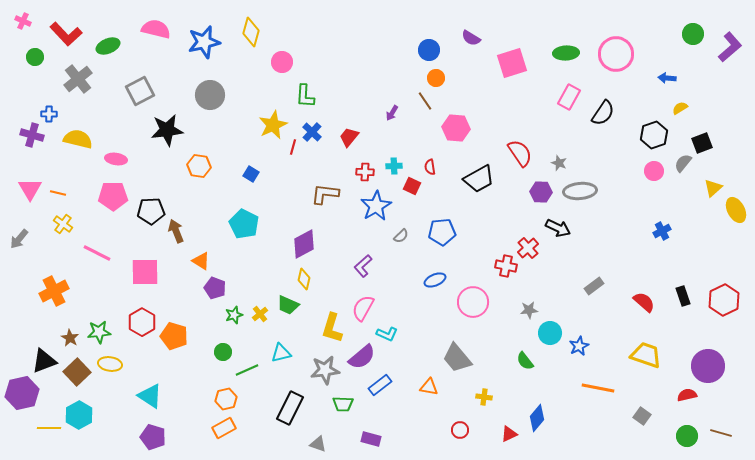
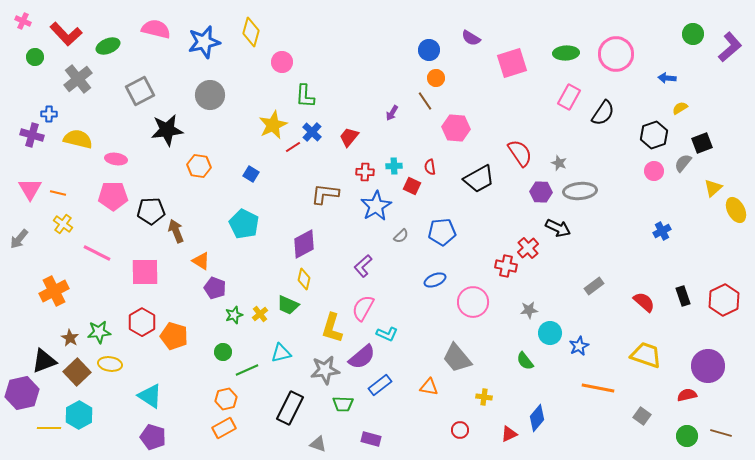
red line at (293, 147): rotated 42 degrees clockwise
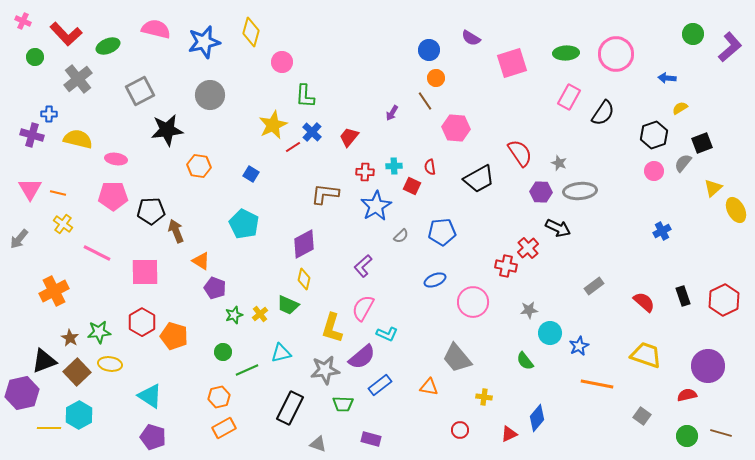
orange line at (598, 388): moved 1 px left, 4 px up
orange hexagon at (226, 399): moved 7 px left, 2 px up
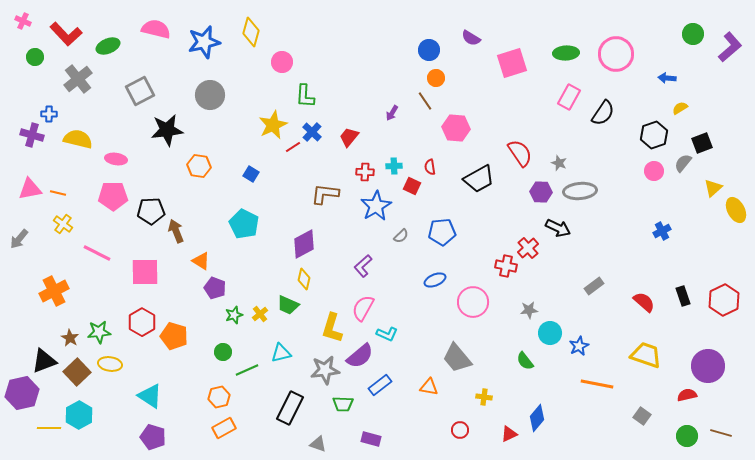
pink triangle at (30, 189): rotated 50 degrees clockwise
purple semicircle at (362, 357): moved 2 px left, 1 px up
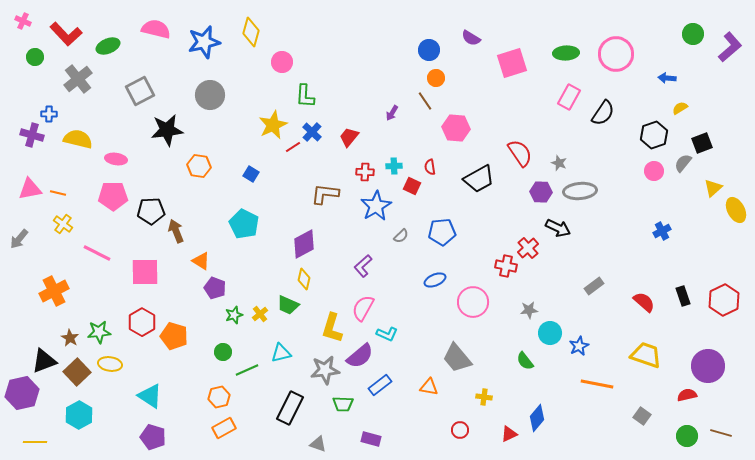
yellow line at (49, 428): moved 14 px left, 14 px down
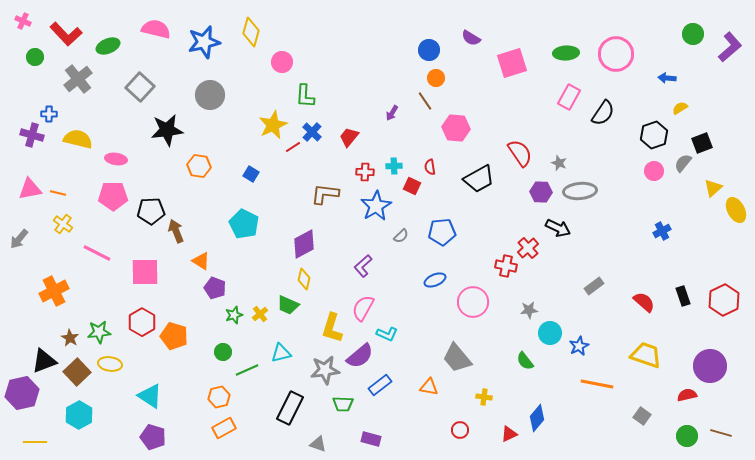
gray square at (140, 91): moved 4 px up; rotated 20 degrees counterclockwise
purple circle at (708, 366): moved 2 px right
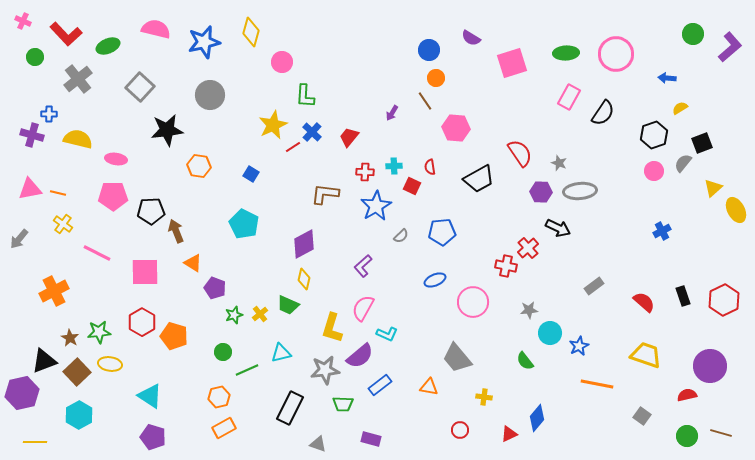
orange triangle at (201, 261): moved 8 px left, 2 px down
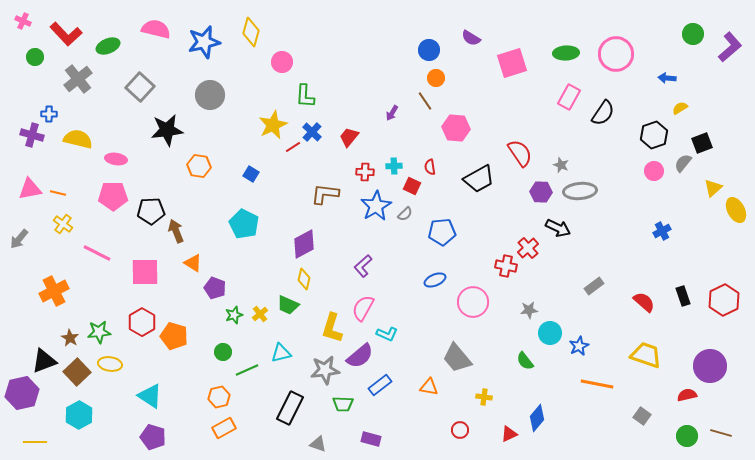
gray star at (559, 163): moved 2 px right, 2 px down
gray semicircle at (401, 236): moved 4 px right, 22 px up
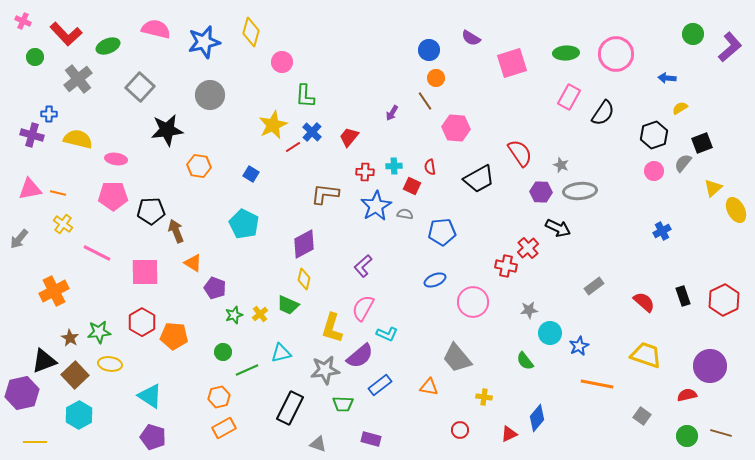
gray semicircle at (405, 214): rotated 126 degrees counterclockwise
orange pentagon at (174, 336): rotated 12 degrees counterclockwise
brown square at (77, 372): moved 2 px left, 3 px down
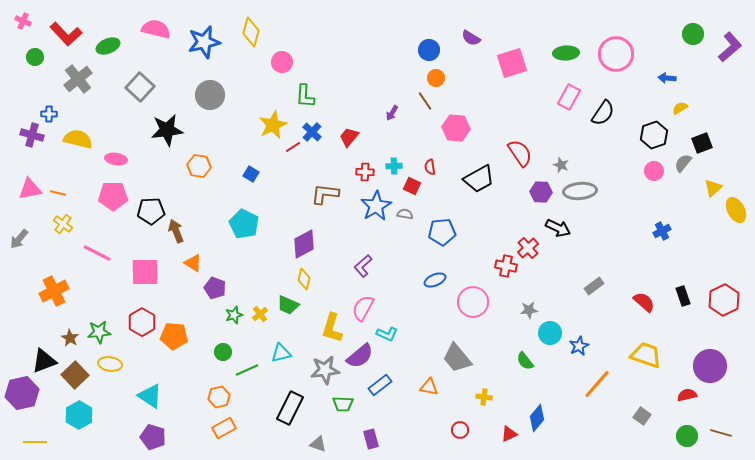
orange line at (597, 384): rotated 60 degrees counterclockwise
purple rectangle at (371, 439): rotated 60 degrees clockwise
